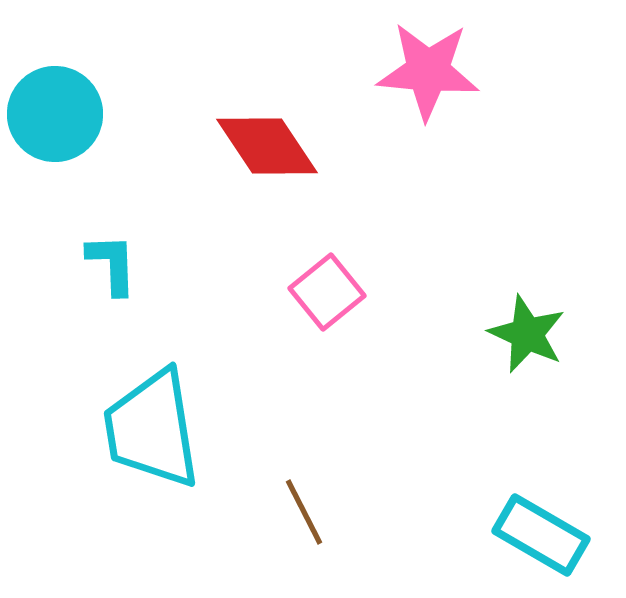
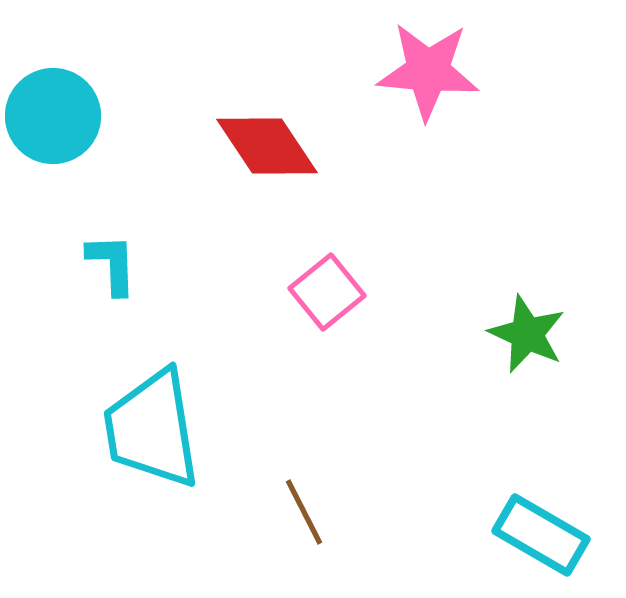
cyan circle: moved 2 px left, 2 px down
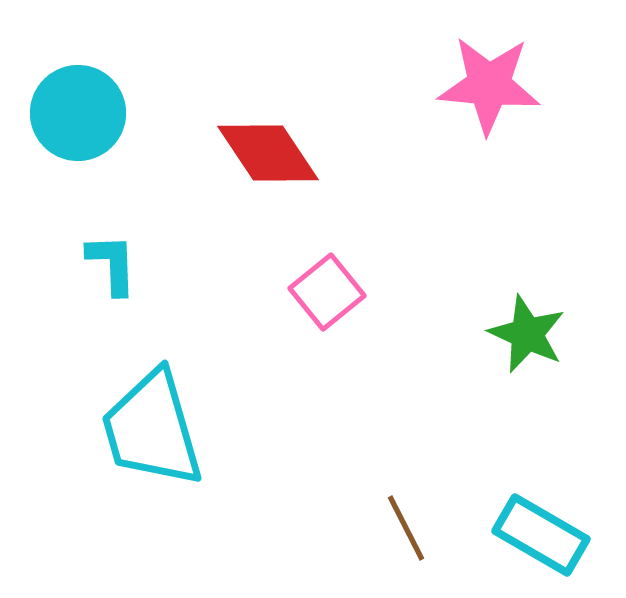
pink star: moved 61 px right, 14 px down
cyan circle: moved 25 px right, 3 px up
red diamond: moved 1 px right, 7 px down
cyan trapezoid: rotated 7 degrees counterclockwise
brown line: moved 102 px right, 16 px down
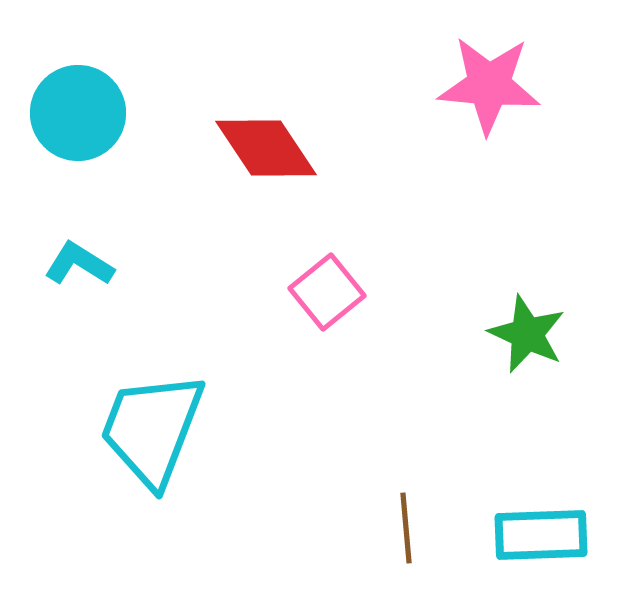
red diamond: moved 2 px left, 5 px up
cyan L-shape: moved 33 px left; rotated 56 degrees counterclockwise
cyan trapezoid: rotated 37 degrees clockwise
brown line: rotated 22 degrees clockwise
cyan rectangle: rotated 32 degrees counterclockwise
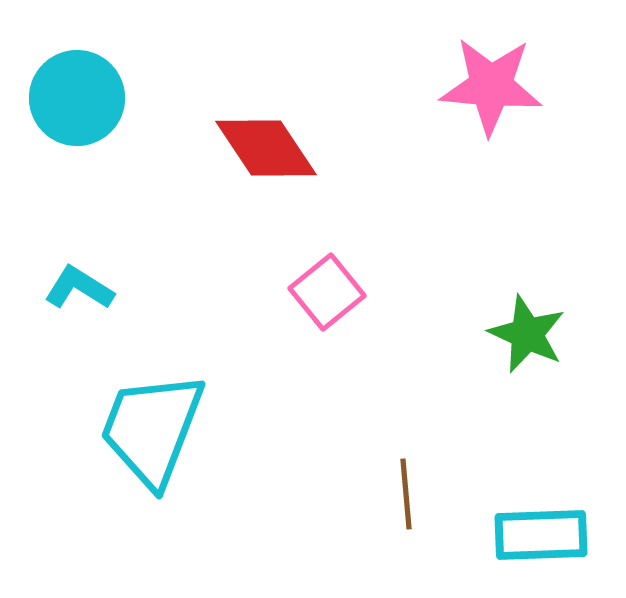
pink star: moved 2 px right, 1 px down
cyan circle: moved 1 px left, 15 px up
cyan L-shape: moved 24 px down
brown line: moved 34 px up
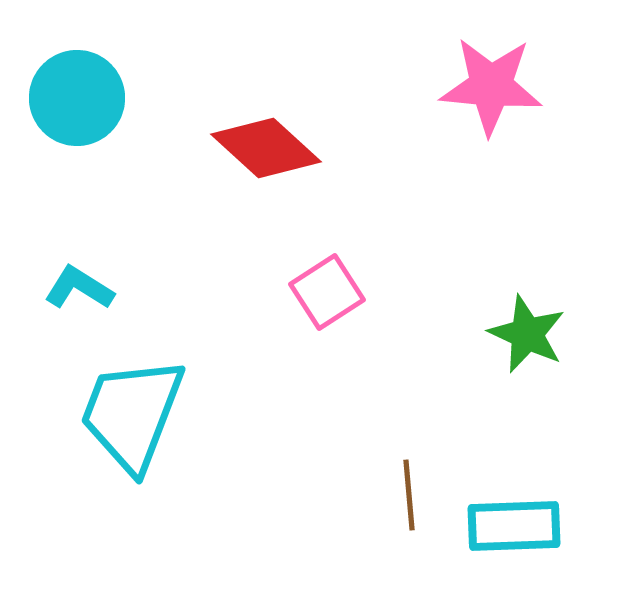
red diamond: rotated 14 degrees counterclockwise
pink square: rotated 6 degrees clockwise
cyan trapezoid: moved 20 px left, 15 px up
brown line: moved 3 px right, 1 px down
cyan rectangle: moved 27 px left, 9 px up
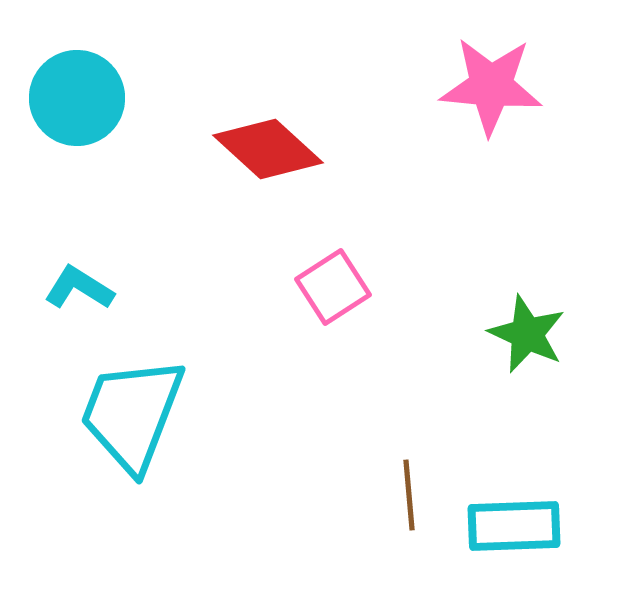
red diamond: moved 2 px right, 1 px down
pink square: moved 6 px right, 5 px up
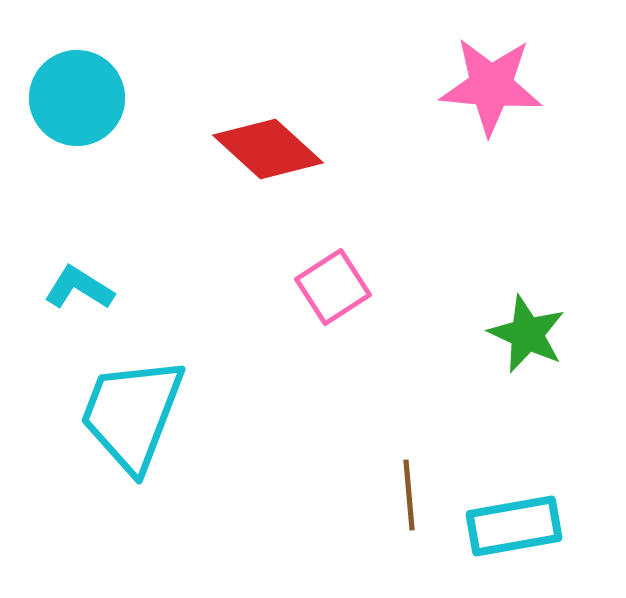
cyan rectangle: rotated 8 degrees counterclockwise
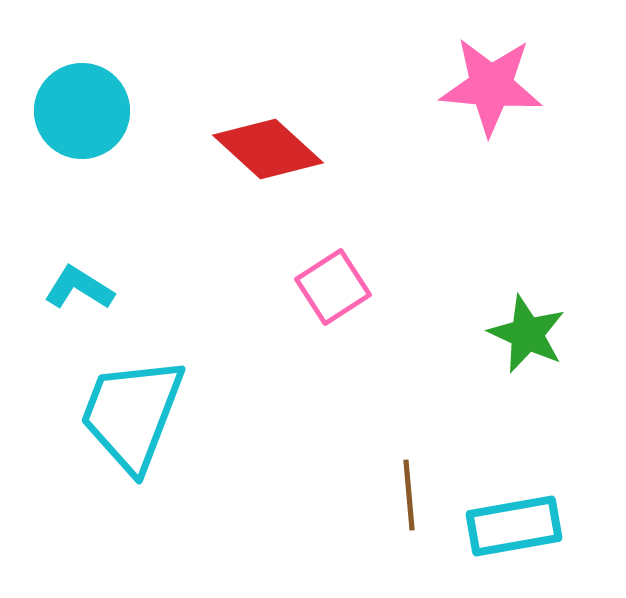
cyan circle: moved 5 px right, 13 px down
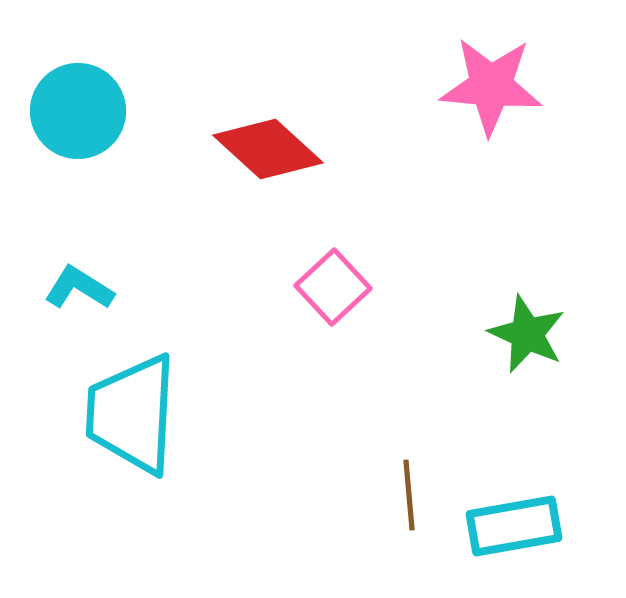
cyan circle: moved 4 px left
pink square: rotated 10 degrees counterclockwise
cyan trapezoid: rotated 18 degrees counterclockwise
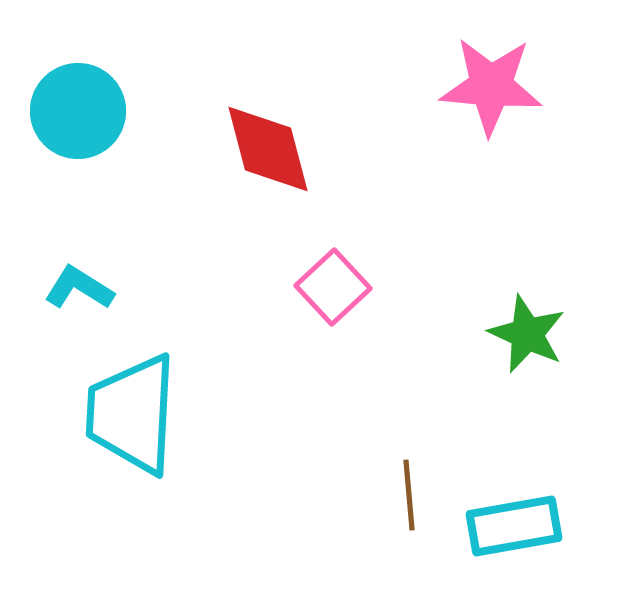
red diamond: rotated 33 degrees clockwise
